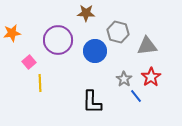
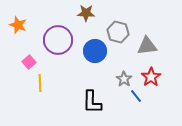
orange star: moved 6 px right, 8 px up; rotated 30 degrees clockwise
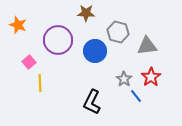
black L-shape: rotated 25 degrees clockwise
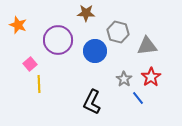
pink square: moved 1 px right, 2 px down
yellow line: moved 1 px left, 1 px down
blue line: moved 2 px right, 2 px down
